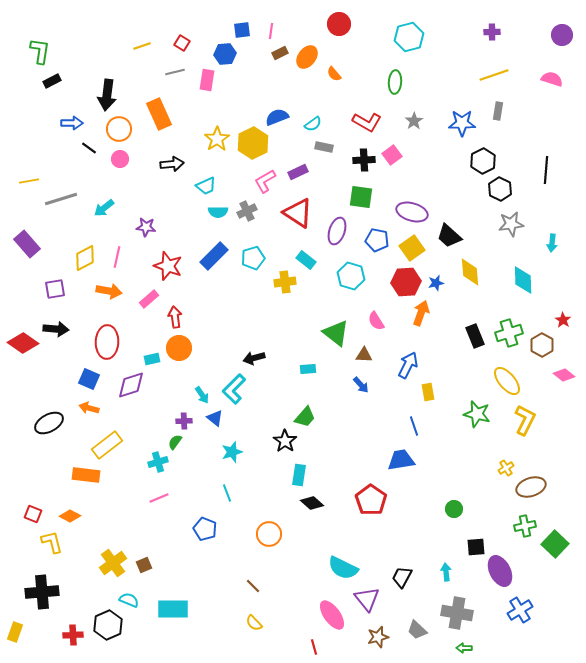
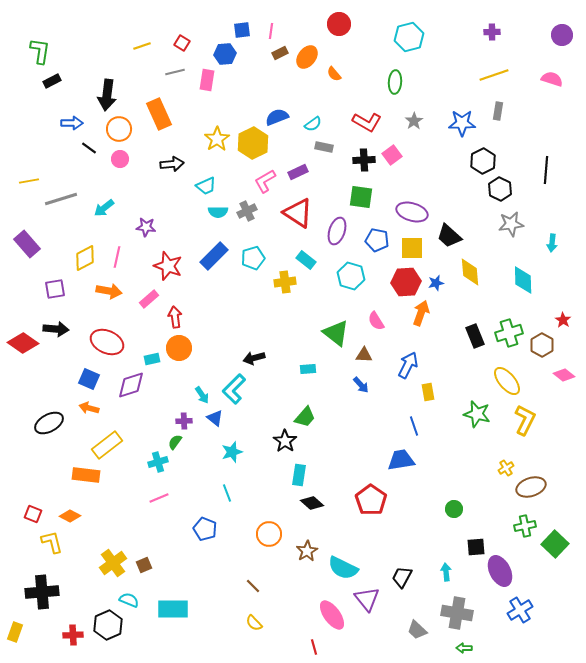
yellow square at (412, 248): rotated 35 degrees clockwise
red ellipse at (107, 342): rotated 68 degrees counterclockwise
brown star at (378, 637): moved 71 px left, 86 px up; rotated 15 degrees counterclockwise
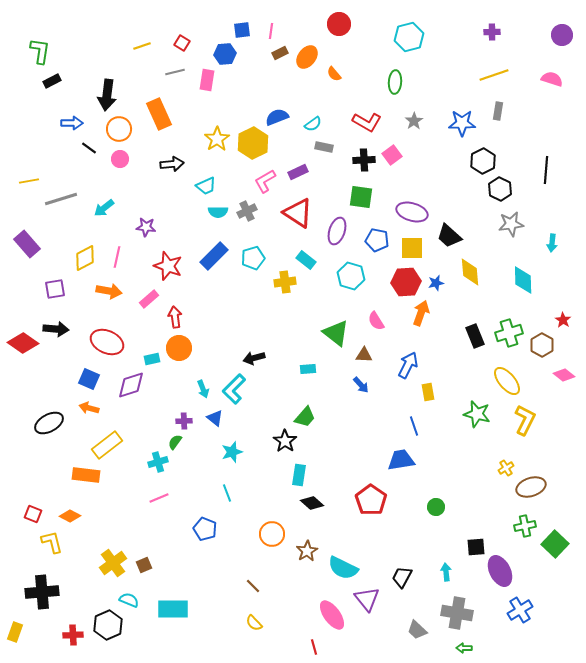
cyan arrow at (202, 395): moved 1 px right, 6 px up; rotated 12 degrees clockwise
green circle at (454, 509): moved 18 px left, 2 px up
orange circle at (269, 534): moved 3 px right
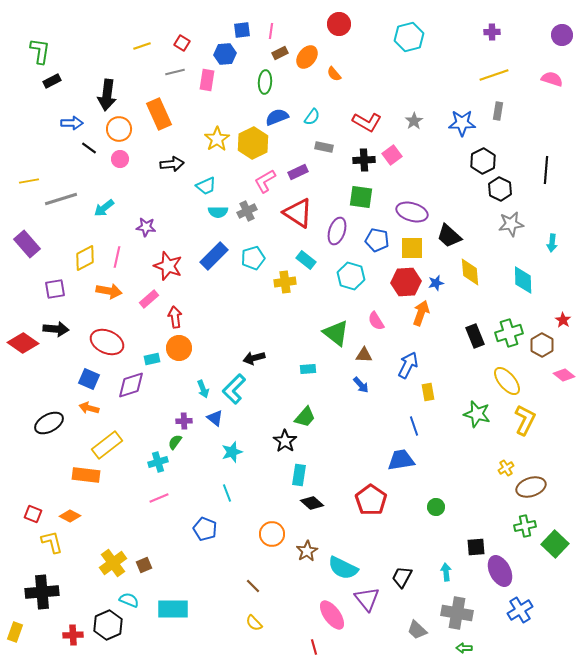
green ellipse at (395, 82): moved 130 px left
cyan semicircle at (313, 124): moved 1 px left, 7 px up; rotated 18 degrees counterclockwise
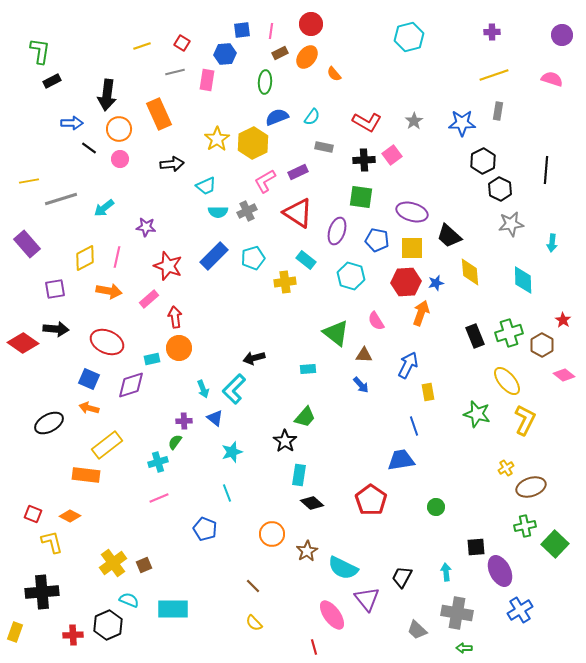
red circle at (339, 24): moved 28 px left
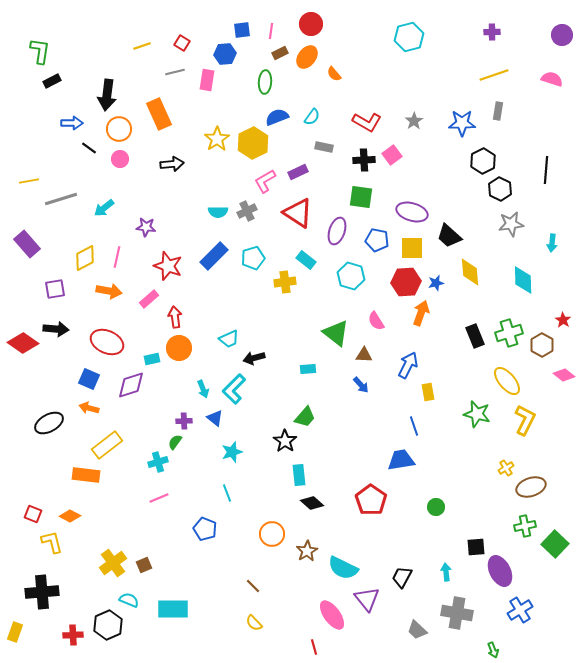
cyan trapezoid at (206, 186): moved 23 px right, 153 px down
cyan rectangle at (299, 475): rotated 15 degrees counterclockwise
green arrow at (464, 648): moved 29 px right, 2 px down; rotated 112 degrees counterclockwise
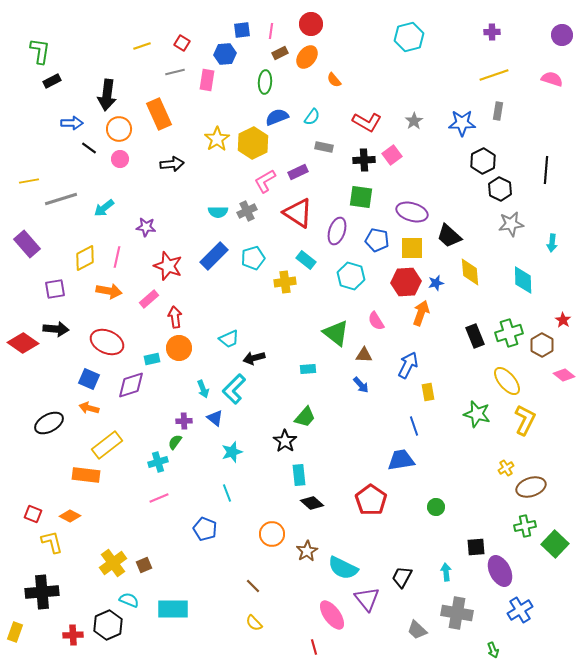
orange semicircle at (334, 74): moved 6 px down
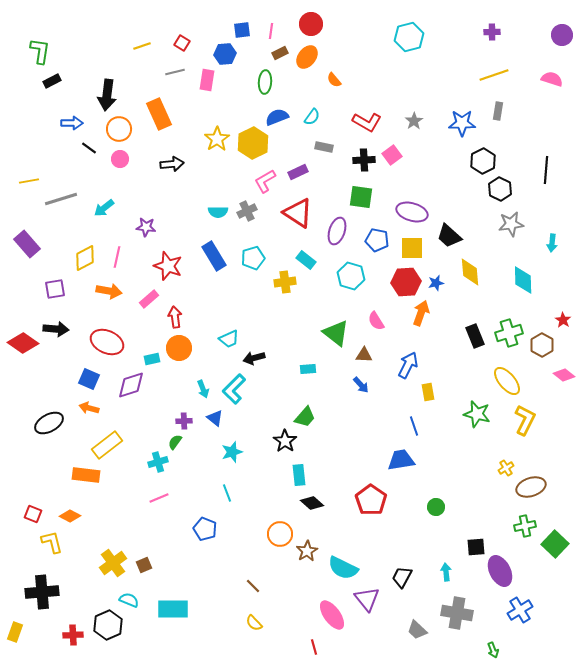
blue rectangle at (214, 256): rotated 76 degrees counterclockwise
orange circle at (272, 534): moved 8 px right
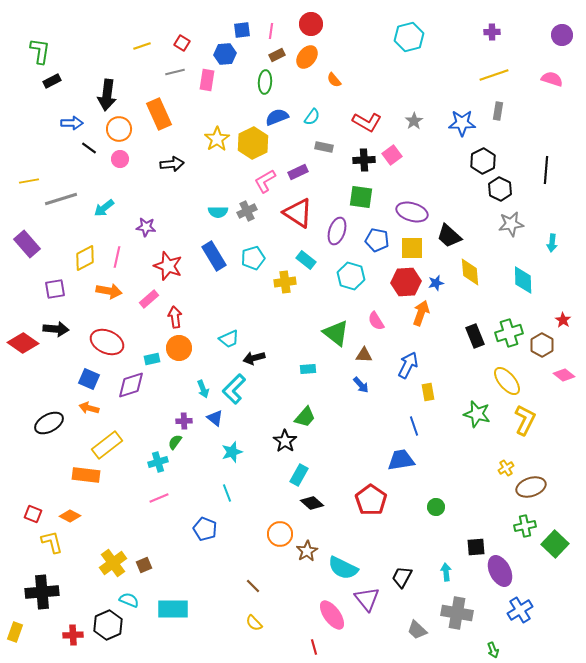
brown rectangle at (280, 53): moved 3 px left, 2 px down
cyan rectangle at (299, 475): rotated 35 degrees clockwise
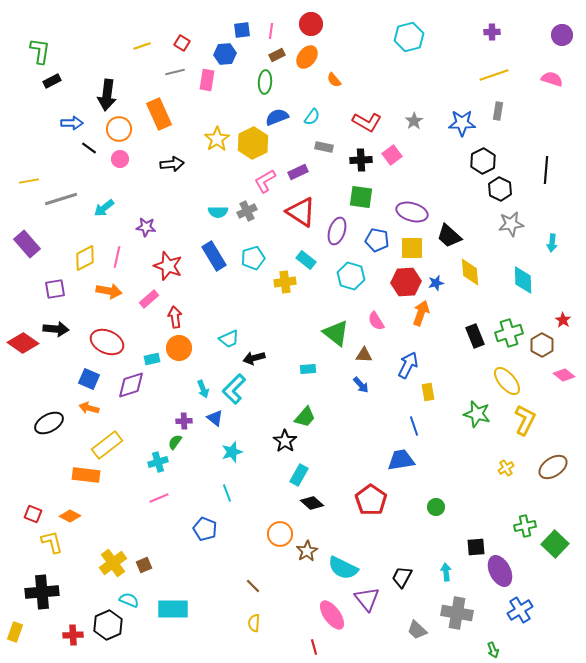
black cross at (364, 160): moved 3 px left
red triangle at (298, 213): moved 3 px right, 1 px up
brown ellipse at (531, 487): moved 22 px right, 20 px up; rotated 16 degrees counterclockwise
yellow semicircle at (254, 623): rotated 48 degrees clockwise
